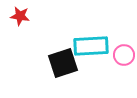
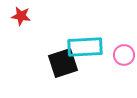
red star: moved 1 px right
cyan rectangle: moved 6 px left, 1 px down
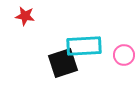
red star: moved 4 px right
cyan rectangle: moved 1 px left, 1 px up
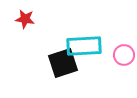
red star: moved 3 px down
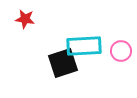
pink circle: moved 3 px left, 4 px up
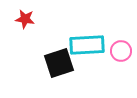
cyan rectangle: moved 3 px right, 1 px up
black square: moved 4 px left
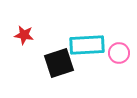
red star: moved 1 px left, 16 px down
pink circle: moved 2 px left, 2 px down
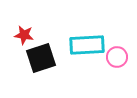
pink circle: moved 2 px left, 4 px down
black square: moved 18 px left, 5 px up
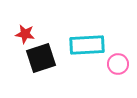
red star: moved 1 px right, 1 px up
pink circle: moved 1 px right, 7 px down
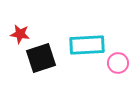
red star: moved 5 px left
pink circle: moved 1 px up
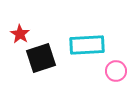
red star: rotated 24 degrees clockwise
pink circle: moved 2 px left, 8 px down
